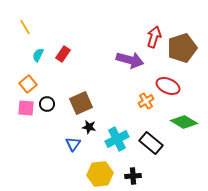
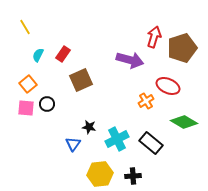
brown square: moved 23 px up
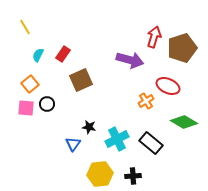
orange square: moved 2 px right
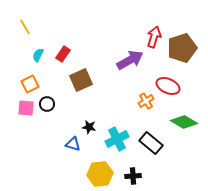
purple arrow: rotated 44 degrees counterclockwise
orange square: rotated 12 degrees clockwise
blue triangle: rotated 49 degrees counterclockwise
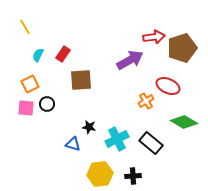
red arrow: rotated 65 degrees clockwise
brown square: rotated 20 degrees clockwise
